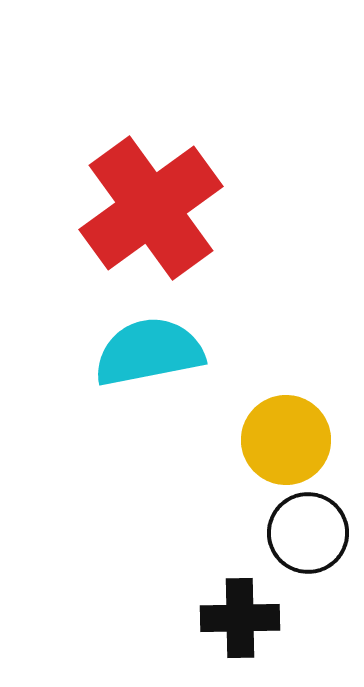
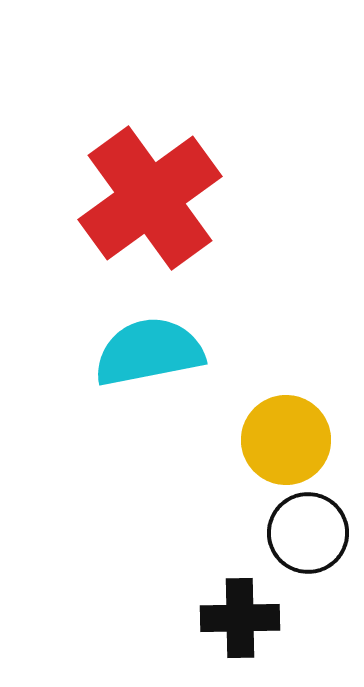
red cross: moved 1 px left, 10 px up
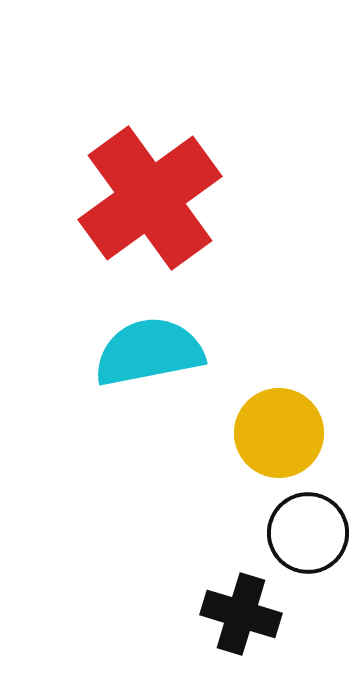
yellow circle: moved 7 px left, 7 px up
black cross: moved 1 px right, 4 px up; rotated 18 degrees clockwise
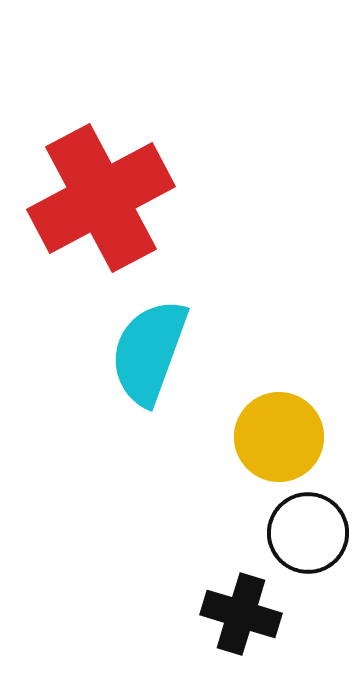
red cross: moved 49 px left; rotated 8 degrees clockwise
cyan semicircle: rotated 59 degrees counterclockwise
yellow circle: moved 4 px down
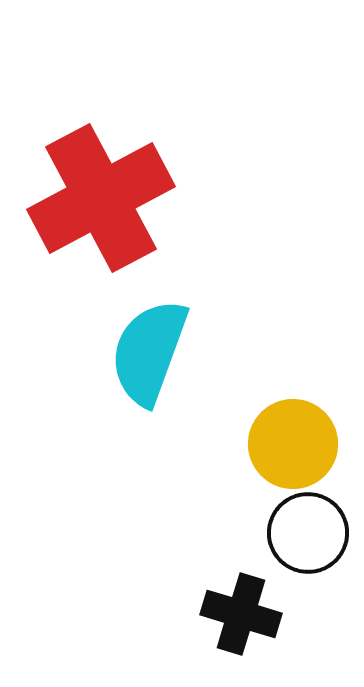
yellow circle: moved 14 px right, 7 px down
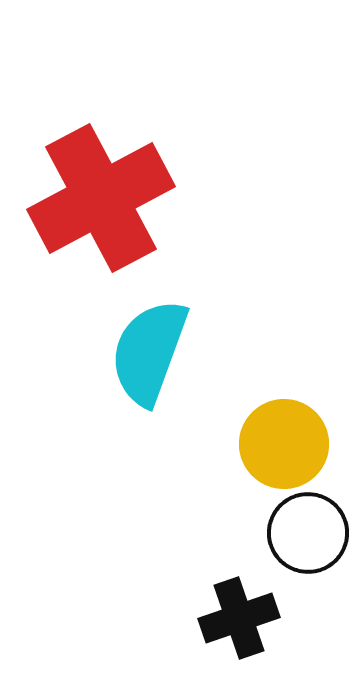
yellow circle: moved 9 px left
black cross: moved 2 px left, 4 px down; rotated 36 degrees counterclockwise
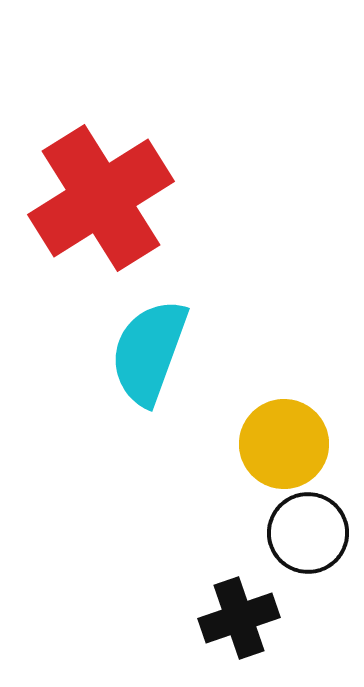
red cross: rotated 4 degrees counterclockwise
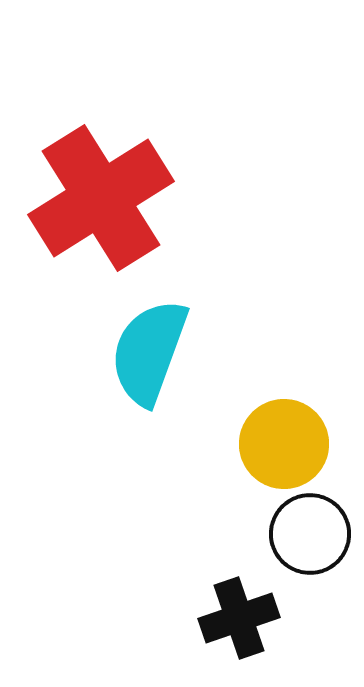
black circle: moved 2 px right, 1 px down
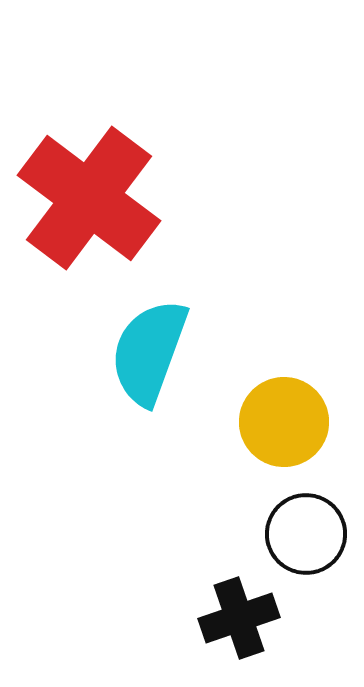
red cross: moved 12 px left; rotated 21 degrees counterclockwise
yellow circle: moved 22 px up
black circle: moved 4 px left
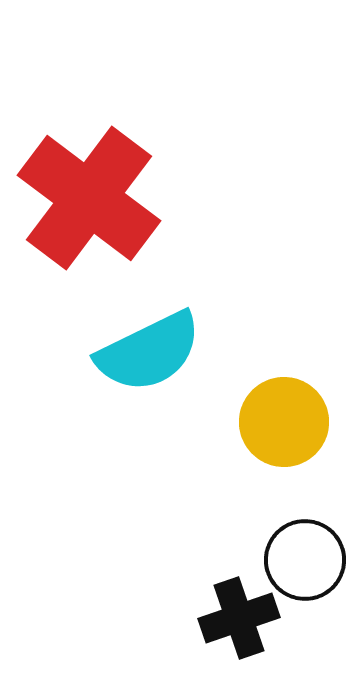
cyan semicircle: rotated 136 degrees counterclockwise
black circle: moved 1 px left, 26 px down
